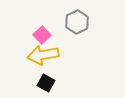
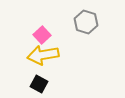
gray hexagon: moved 9 px right; rotated 15 degrees counterclockwise
black square: moved 7 px left, 1 px down
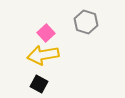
pink square: moved 4 px right, 2 px up
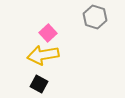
gray hexagon: moved 9 px right, 5 px up
pink square: moved 2 px right
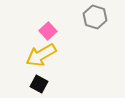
pink square: moved 2 px up
yellow arrow: moved 2 px left; rotated 20 degrees counterclockwise
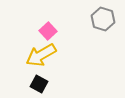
gray hexagon: moved 8 px right, 2 px down
